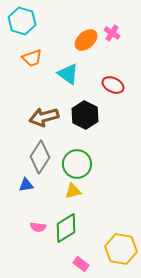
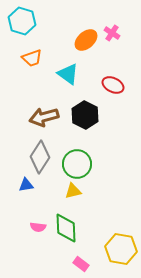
green diamond: rotated 60 degrees counterclockwise
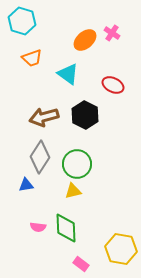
orange ellipse: moved 1 px left
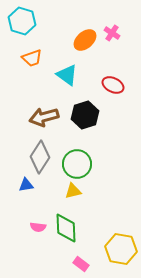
cyan triangle: moved 1 px left, 1 px down
black hexagon: rotated 16 degrees clockwise
